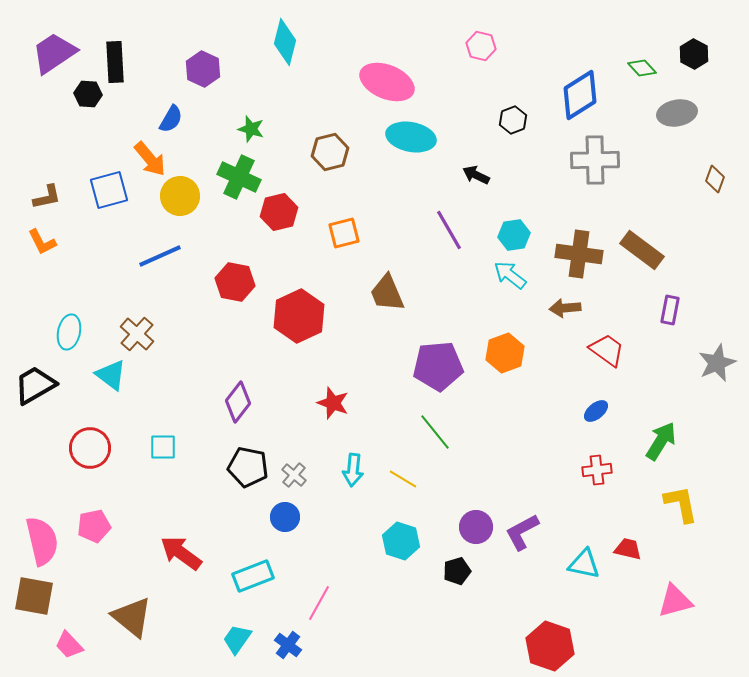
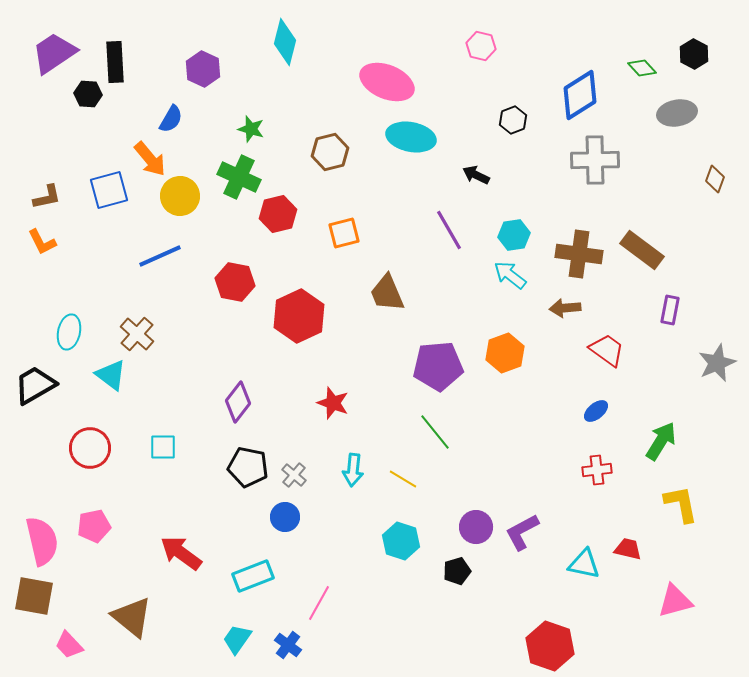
red hexagon at (279, 212): moved 1 px left, 2 px down
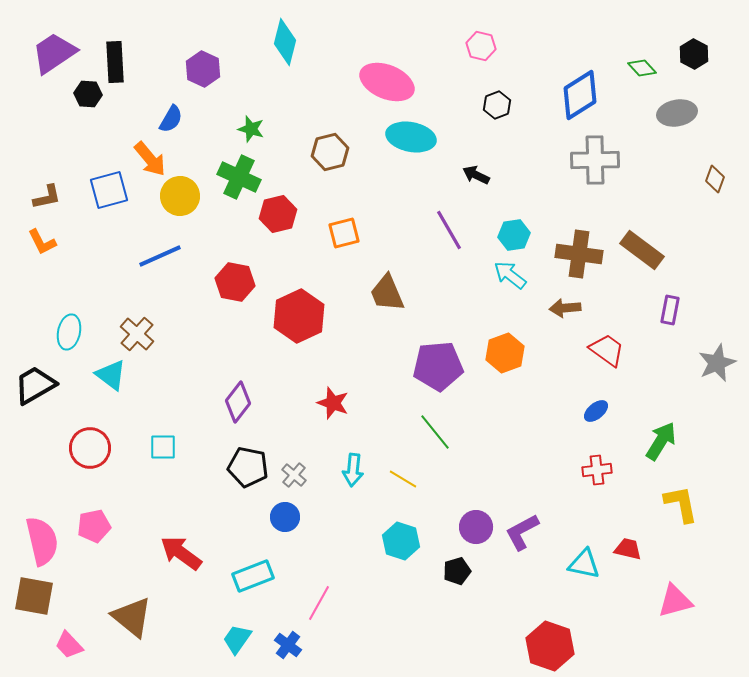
black hexagon at (513, 120): moved 16 px left, 15 px up
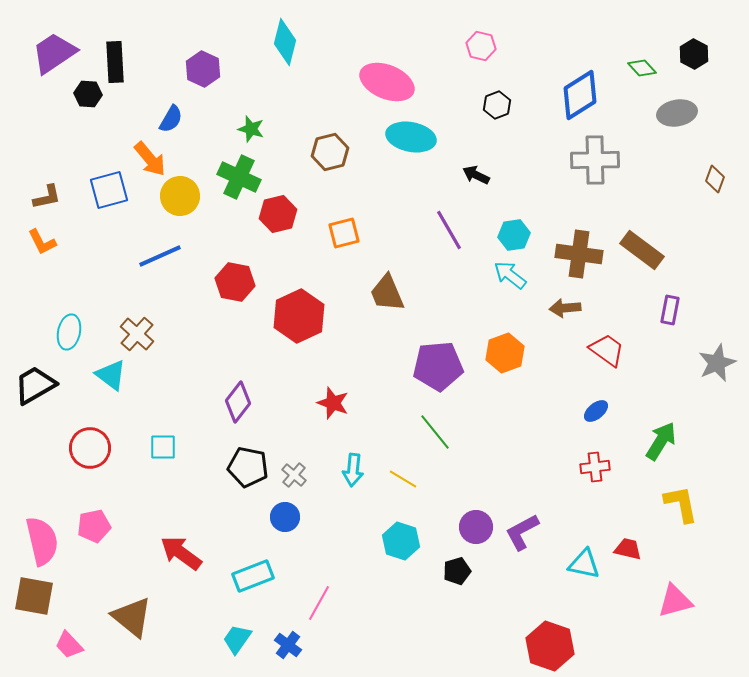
red cross at (597, 470): moved 2 px left, 3 px up
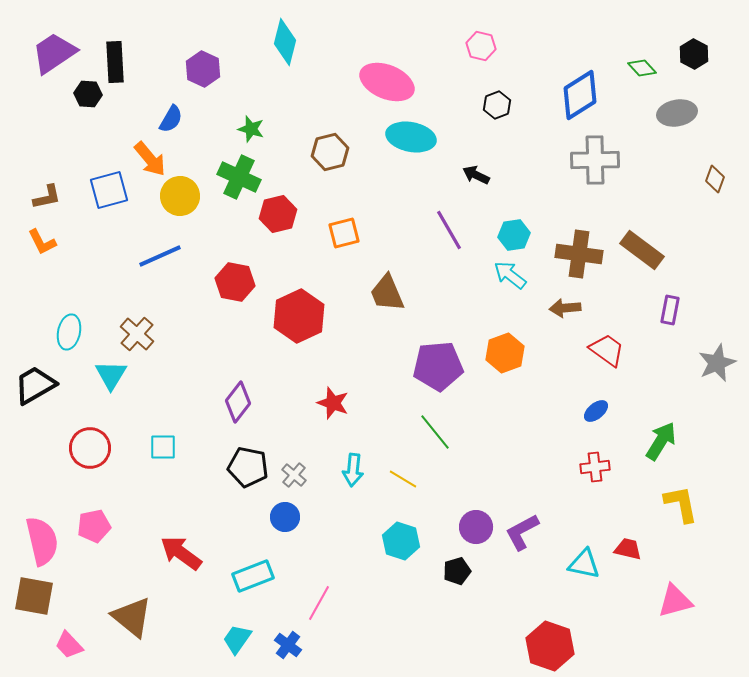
cyan triangle at (111, 375): rotated 24 degrees clockwise
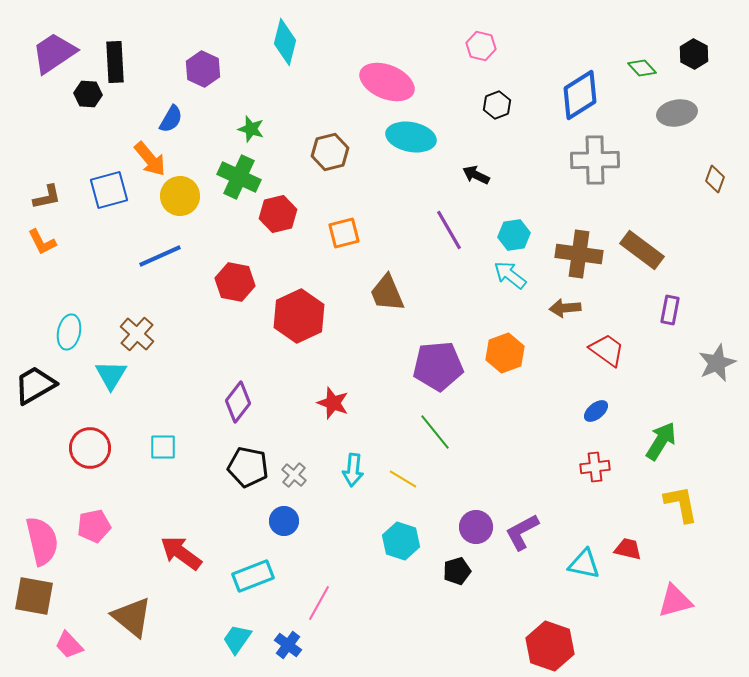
blue circle at (285, 517): moved 1 px left, 4 px down
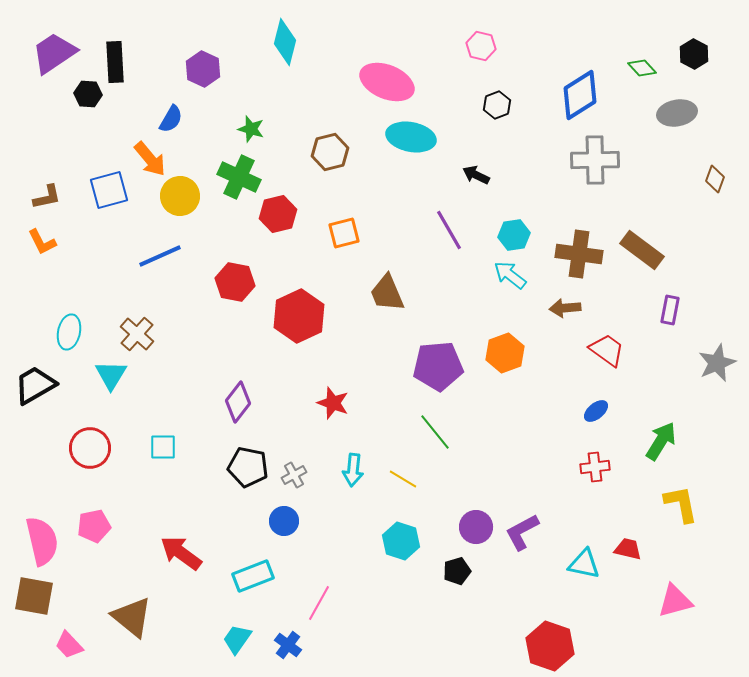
gray cross at (294, 475): rotated 20 degrees clockwise
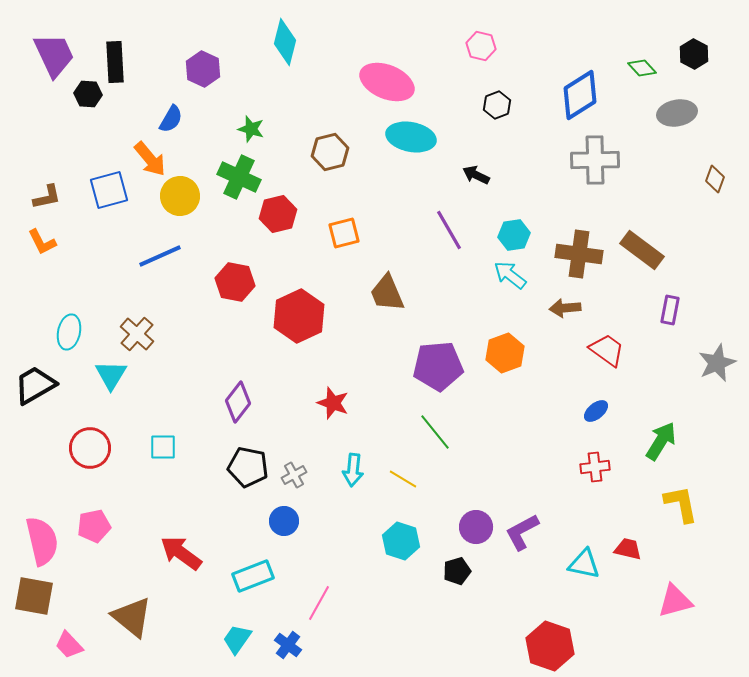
purple trapezoid at (54, 53): moved 2 px down; rotated 99 degrees clockwise
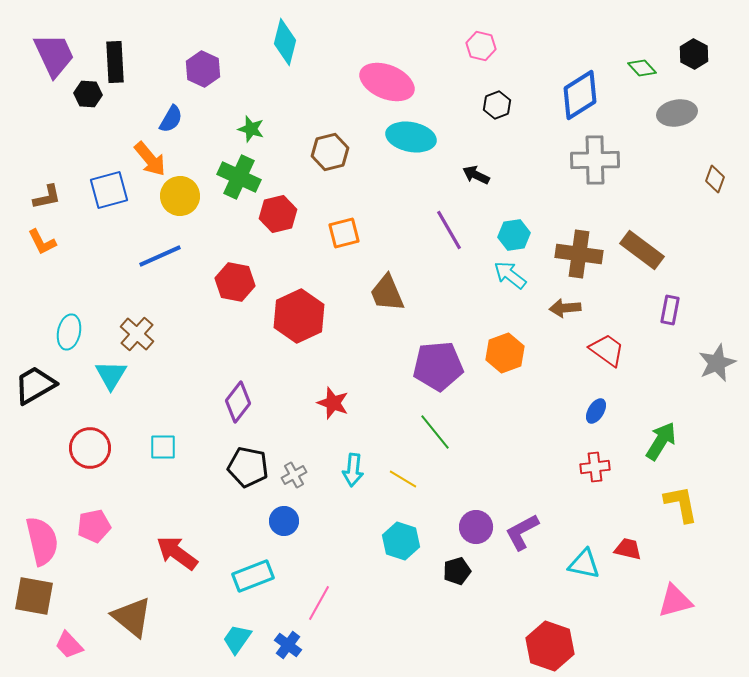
blue ellipse at (596, 411): rotated 20 degrees counterclockwise
red arrow at (181, 553): moved 4 px left
